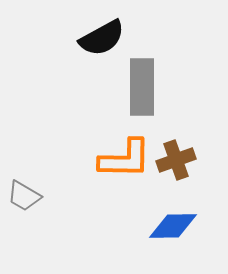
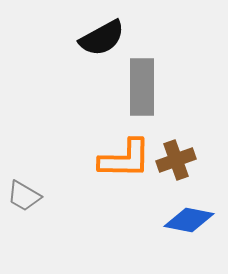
blue diamond: moved 16 px right, 6 px up; rotated 12 degrees clockwise
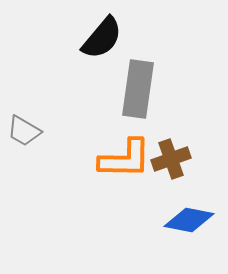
black semicircle: rotated 21 degrees counterclockwise
gray rectangle: moved 4 px left, 2 px down; rotated 8 degrees clockwise
brown cross: moved 5 px left, 1 px up
gray trapezoid: moved 65 px up
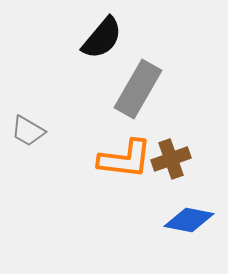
gray rectangle: rotated 22 degrees clockwise
gray trapezoid: moved 4 px right
orange L-shape: rotated 6 degrees clockwise
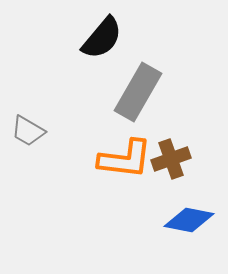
gray rectangle: moved 3 px down
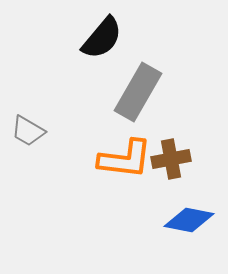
brown cross: rotated 9 degrees clockwise
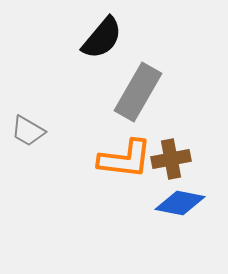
blue diamond: moved 9 px left, 17 px up
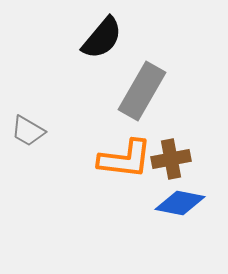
gray rectangle: moved 4 px right, 1 px up
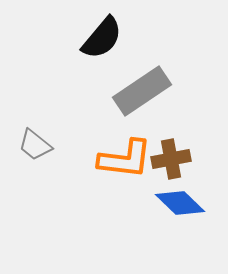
gray rectangle: rotated 26 degrees clockwise
gray trapezoid: moved 7 px right, 14 px down; rotated 9 degrees clockwise
blue diamond: rotated 33 degrees clockwise
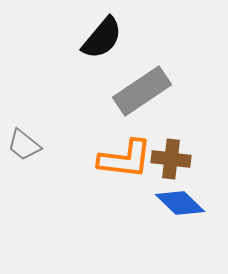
gray trapezoid: moved 11 px left
brown cross: rotated 18 degrees clockwise
